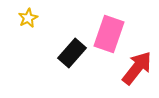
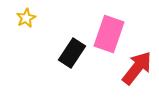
yellow star: moved 2 px left
black rectangle: rotated 8 degrees counterclockwise
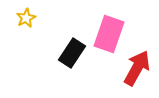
red arrow: rotated 9 degrees counterclockwise
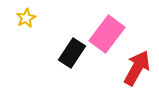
pink rectangle: moved 2 px left; rotated 18 degrees clockwise
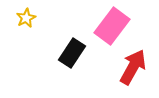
pink rectangle: moved 5 px right, 8 px up
red arrow: moved 4 px left, 1 px up
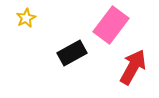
pink rectangle: moved 1 px left, 1 px up
black rectangle: rotated 28 degrees clockwise
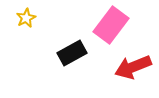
red arrow: rotated 141 degrees counterclockwise
